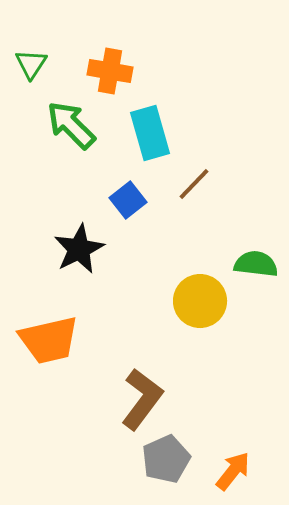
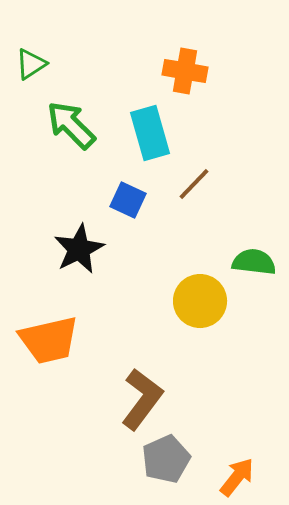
green triangle: rotated 24 degrees clockwise
orange cross: moved 75 px right
blue square: rotated 27 degrees counterclockwise
green semicircle: moved 2 px left, 2 px up
orange arrow: moved 4 px right, 6 px down
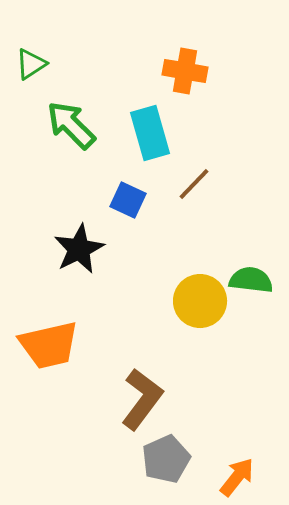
green semicircle: moved 3 px left, 18 px down
orange trapezoid: moved 5 px down
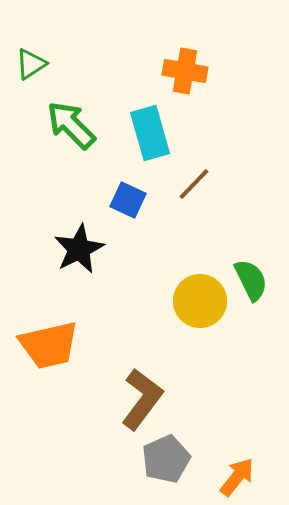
green semicircle: rotated 57 degrees clockwise
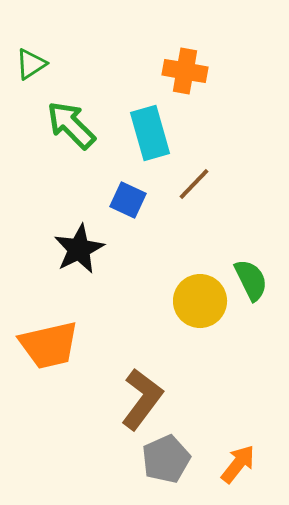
orange arrow: moved 1 px right, 13 px up
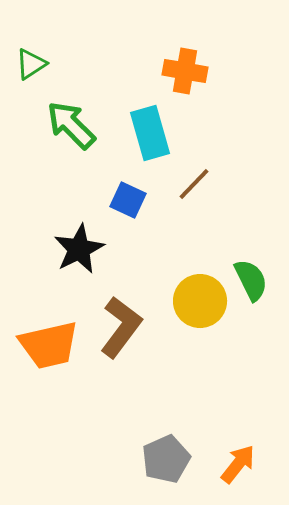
brown L-shape: moved 21 px left, 72 px up
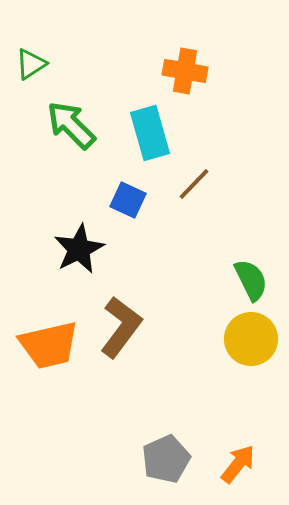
yellow circle: moved 51 px right, 38 px down
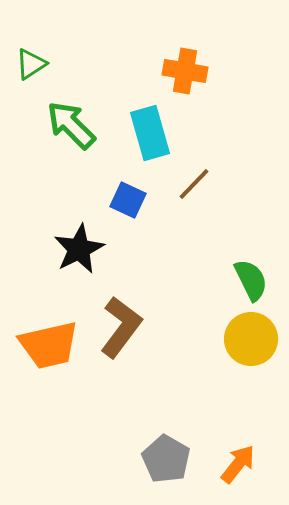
gray pentagon: rotated 18 degrees counterclockwise
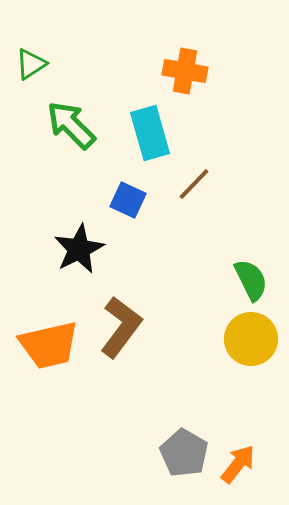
gray pentagon: moved 18 px right, 6 px up
